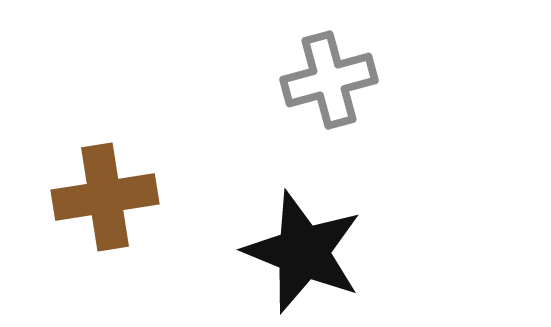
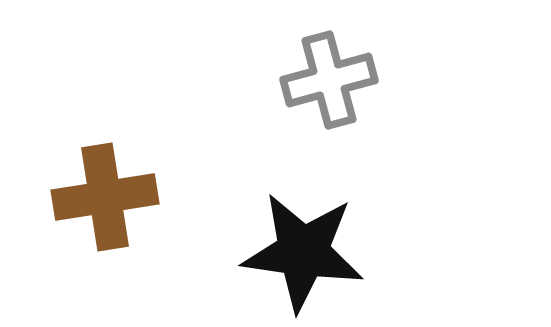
black star: rotated 14 degrees counterclockwise
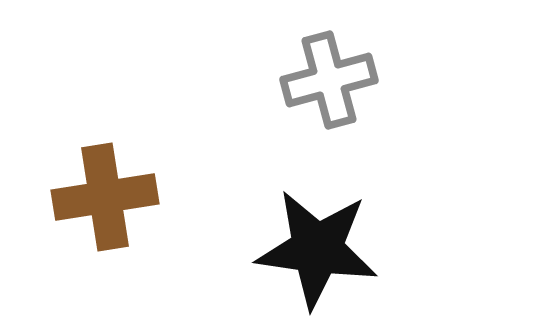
black star: moved 14 px right, 3 px up
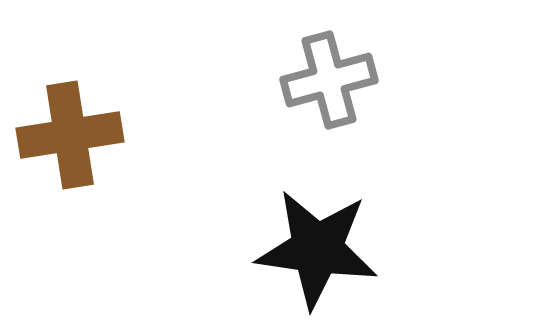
brown cross: moved 35 px left, 62 px up
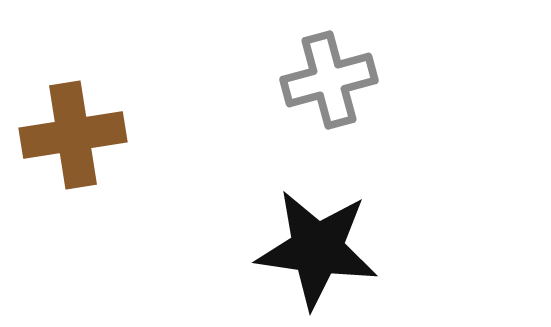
brown cross: moved 3 px right
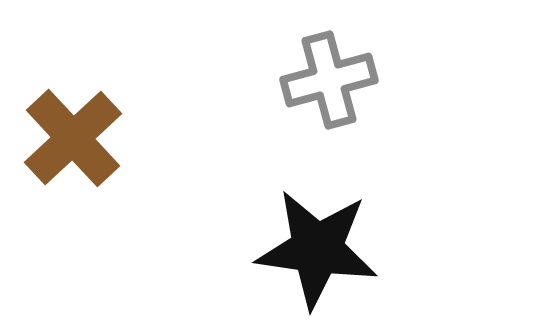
brown cross: moved 3 px down; rotated 34 degrees counterclockwise
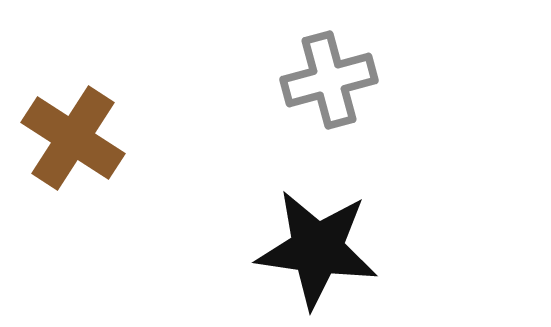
brown cross: rotated 14 degrees counterclockwise
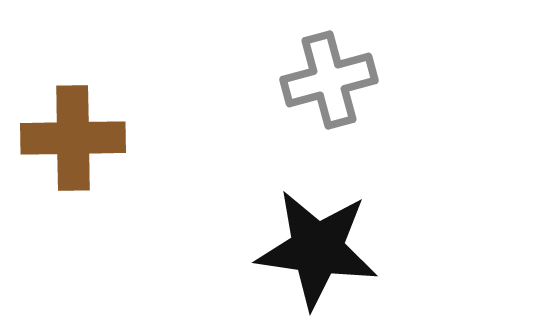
brown cross: rotated 34 degrees counterclockwise
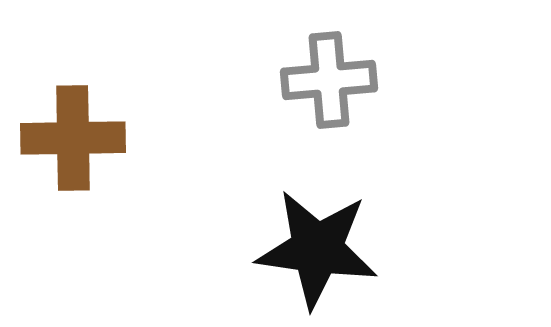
gray cross: rotated 10 degrees clockwise
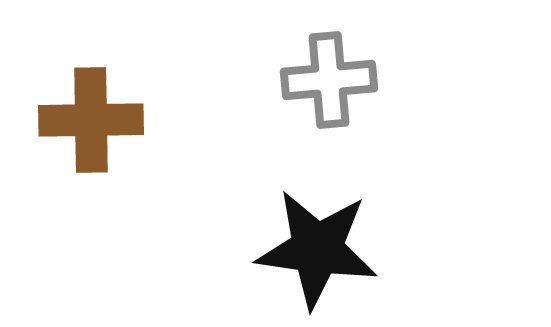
brown cross: moved 18 px right, 18 px up
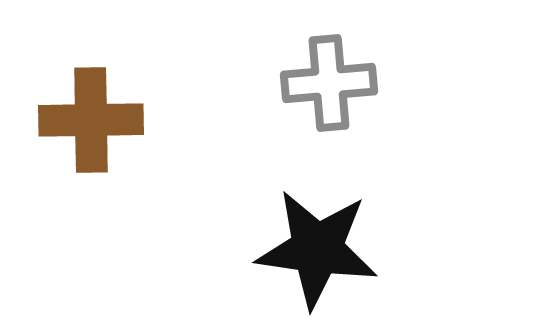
gray cross: moved 3 px down
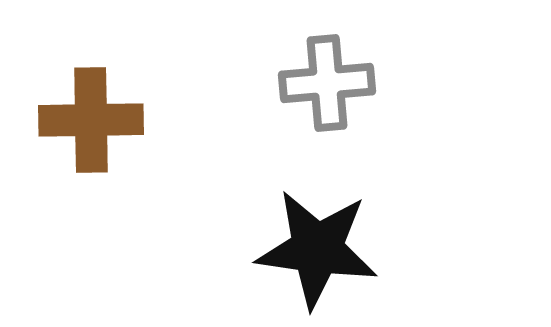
gray cross: moved 2 px left
